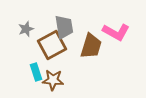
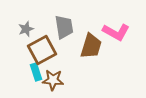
brown square: moved 10 px left, 5 px down
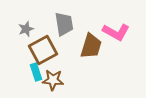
gray trapezoid: moved 3 px up
brown square: moved 1 px right
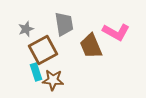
brown trapezoid: rotated 140 degrees clockwise
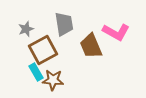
cyan rectangle: rotated 12 degrees counterclockwise
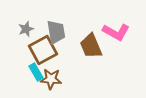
gray trapezoid: moved 8 px left, 8 px down
brown star: moved 2 px left, 1 px up
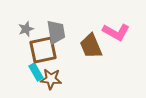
brown square: rotated 16 degrees clockwise
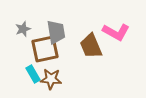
gray star: moved 3 px left
brown square: moved 2 px right, 1 px up
cyan rectangle: moved 3 px left, 2 px down
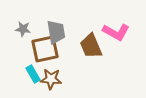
gray star: rotated 28 degrees clockwise
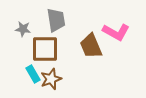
gray trapezoid: moved 12 px up
brown square: rotated 12 degrees clockwise
brown star: rotated 25 degrees counterclockwise
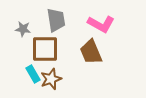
pink L-shape: moved 15 px left, 8 px up
brown trapezoid: moved 6 px down
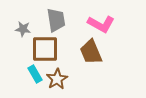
cyan rectangle: moved 2 px right
brown star: moved 6 px right; rotated 10 degrees counterclockwise
